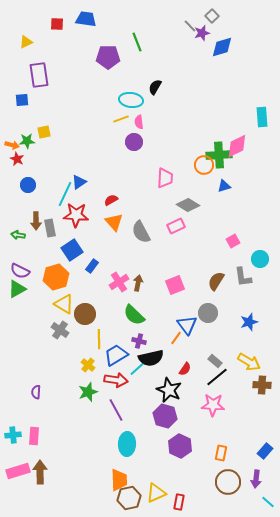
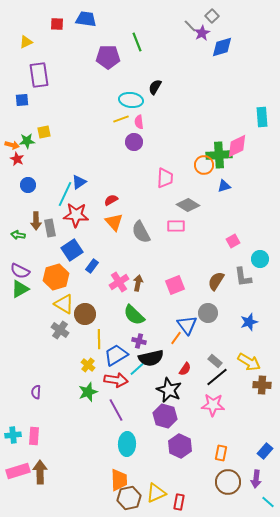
purple star at (202, 33): rotated 14 degrees counterclockwise
pink rectangle at (176, 226): rotated 24 degrees clockwise
green triangle at (17, 289): moved 3 px right
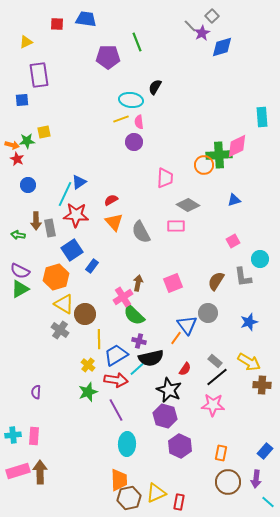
blue triangle at (224, 186): moved 10 px right, 14 px down
pink cross at (119, 282): moved 4 px right, 15 px down
pink square at (175, 285): moved 2 px left, 2 px up
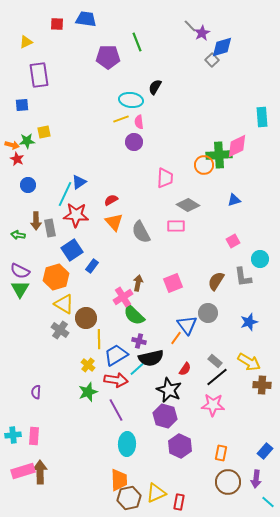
gray square at (212, 16): moved 44 px down
blue square at (22, 100): moved 5 px down
green triangle at (20, 289): rotated 30 degrees counterclockwise
brown circle at (85, 314): moved 1 px right, 4 px down
pink rectangle at (18, 471): moved 5 px right
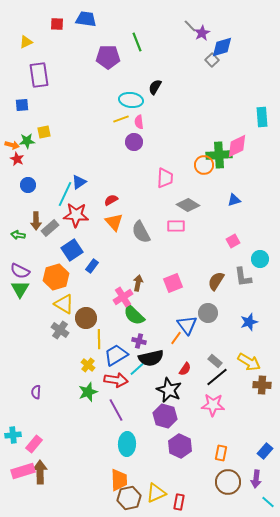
gray rectangle at (50, 228): rotated 60 degrees clockwise
pink rectangle at (34, 436): moved 8 px down; rotated 36 degrees clockwise
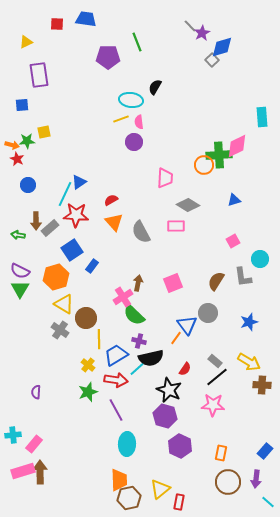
yellow triangle at (156, 493): moved 4 px right, 4 px up; rotated 15 degrees counterclockwise
